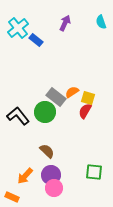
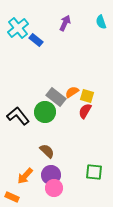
yellow square: moved 1 px left, 2 px up
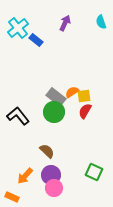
yellow square: moved 3 px left; rotated 24 degrees counterclockwise
green circle: moved 9 px right
green square: rotated 18 degrees clockwise
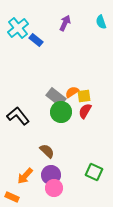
green circle: moved 7 px right
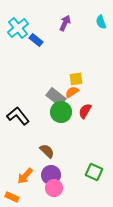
yellow square: moved 8 px left, 17 px up
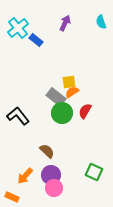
yellow square: moved 7 px left, 3 px down
green circle: moved 1 px right, 1 px down
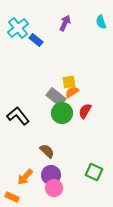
orange arrow: moved 1 px down
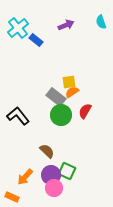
purple arrow: moved 1 px right, 2 px down; rotated 42 degrees clockwise
green circle: moved 1 px left, 2 px down
green square: moved 27 px left, 1 px up
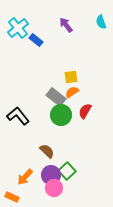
purple arrow: rotated 105 degrees counterclockwise
yellow square: moved 2 px right, 5 px up
green square: rotated 24 degrees clockwise
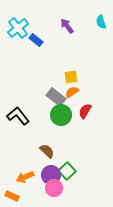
purple arrow: moved 1 px right, 1 px down
orange arrow: rotated 24 degrees clockwise
orange rectangle: moved 1 px up
